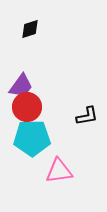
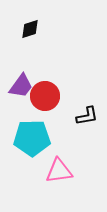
red circle: moved 18 px right, 11 px up
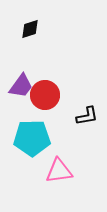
red circle: moved 1 px up
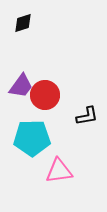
black diamond: moved 7 px left, 6 px up
